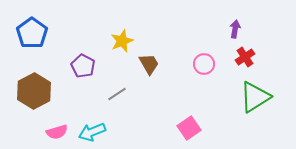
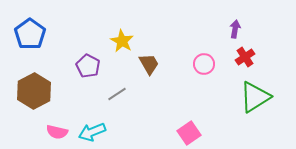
blue pentagon: moved 2 px left, 1 px down
yellow star: rotated 20 degrees counterclockwise
purple pentagon: moved 5 px right
pink square: moved 5 px down
pink semicircle: rotated 30 degrees clockwise
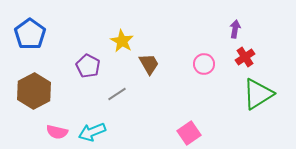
green triangle: moved 3 px right, 3 px up
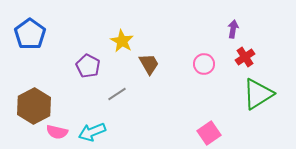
purple arrow: moved 2 px left
brown hexagon: moved 15 px down
pink square: moved 20 px right
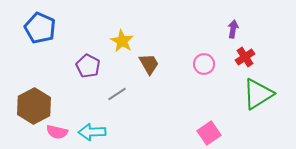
blue pentagon: moved 10 px right, 6 px up; rotated 12 degrees counterclockwise
cyan arrow: rotated 20 degrees clockwise
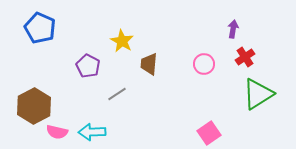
brown trapezoid: rotated 145 degrees counterclockwise
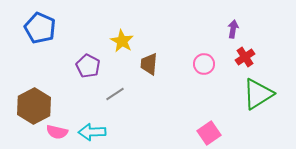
gray line: moved 2 px left
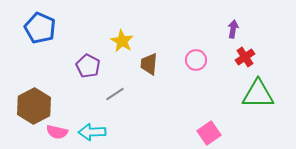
pink circle: moved 8 px left, 4 px up
green triangle: rotated 32 degrees clockwise
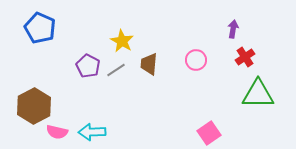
gray line: moved 1 px right, 24 px up
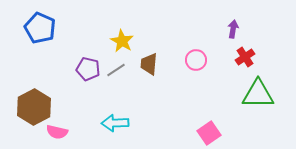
purple pentagon: moved 3 px down; rotated 15 degrees counterclockwise
brown hexagon: moved 1 px down
cyan arrow: moved 23 px right, 9 px up
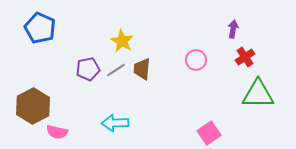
brown trapezoid: moved 7 px left, 5 px down
purple pentagon: rotated 25 degrees counterclockwise
brown hexagon: moved 1 px left, 1 px up
